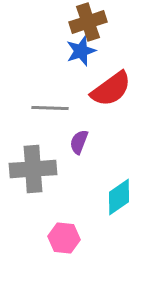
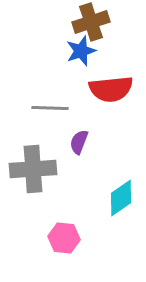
brown cross: moved 3 px right
red semicircle: rotated 30 degrees clockwise
cyan diamond: moved 2 px right, 1 px down
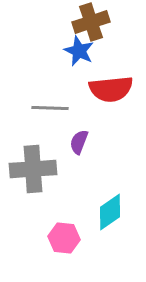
blue star: moved 2 px left; rotated 28 degrees counterclockwise
cyan diamond: moved 11 px left, 14 px down
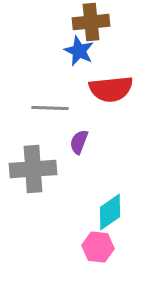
brown cross: rotated 12 degrees clockwise
pink hexagon: moved 34 px right, 9 px down
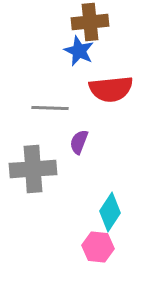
brown cross: moved 1 px left
cyan diamond: rotated 21 degrees counterclockwise
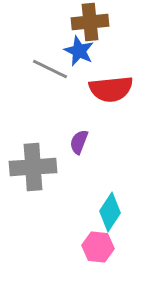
gray line: moved 39 px up; rotated 24 degrees clockwise
gray cross: moved 2 px up
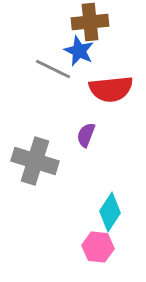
gray line: moved 3 px right
purple semicircle: moved 7 px right, 7 px up
gray cross: moved 2 px right, 6 px up; rotated 21 degrees clockwise
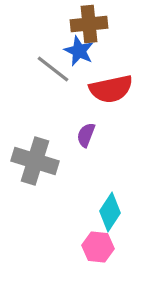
brown cross: moved 1 px left, 2 px down
gray line: rotated 12 degrees clockwise
red semicircle: rotated 6 degrees counterclockwise
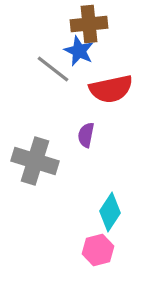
purple semicircle: rotated 10 degrees counterclockwise
pink hexagon: moved 3 px down; rotated 20 degrees counterclockwise
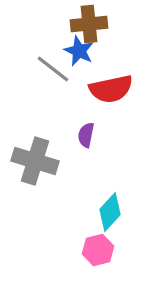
cyan diamond: rotated 9 degrees clockwise
